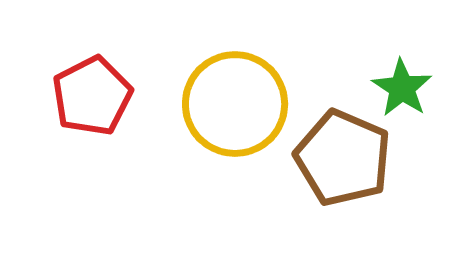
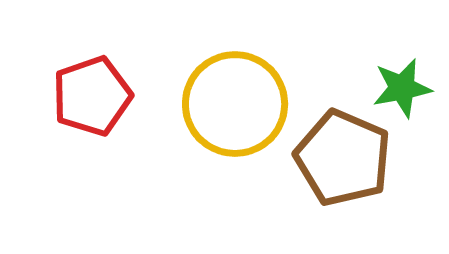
green star: rotated 28 degrees clockwise
red pentagon: rotated 8 degrees clockwise
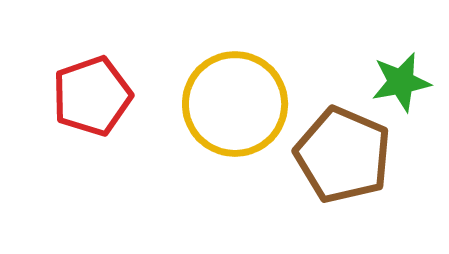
green star: moved 1 px left, 6 px up
brown pentagon: moved 3 px up
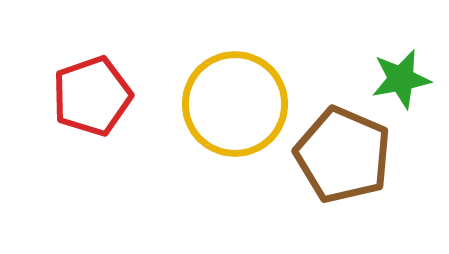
green star: moved 3 px up
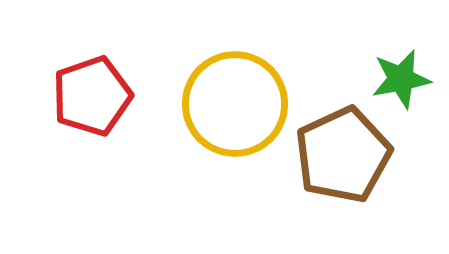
brown pentagon: rotated 24 degrees clockwise
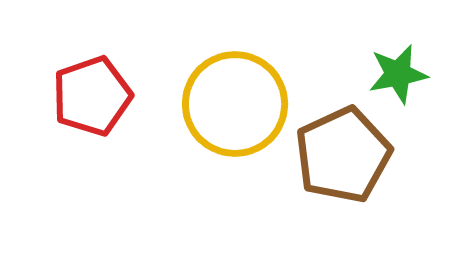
green star: moved 3 px left, 5 px up
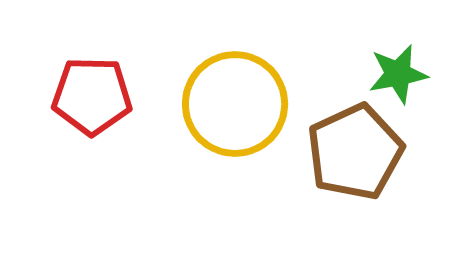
red pentagon: rotated 20 degrees clockwise
brown pentagon: moved 12 px right, 3 px up
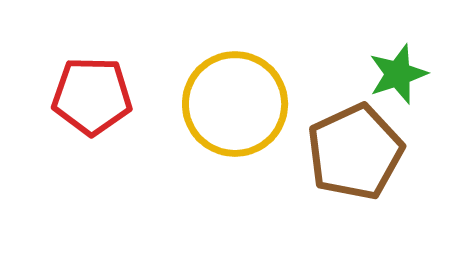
green star: rotated 8 degrees counterclockwise
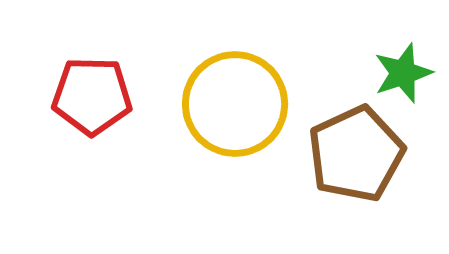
green star: moved 5 px right, 1 px up
brown pentagon: moved 1 px right, 2 px down
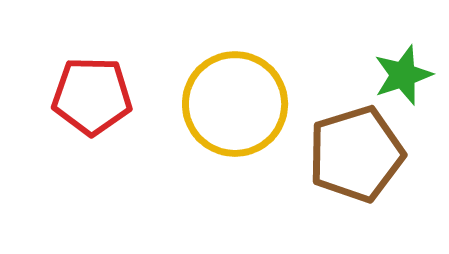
green star: moved 2 px down
brown pentagon: rotated 8 degrees clockwise
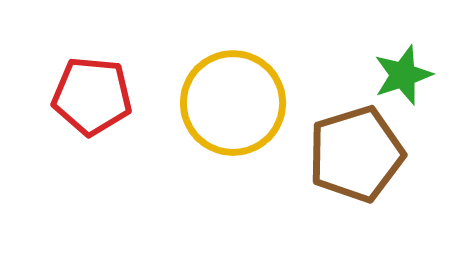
red pentagon: rotated 4 degrees clockwise
yellow circle: moved 2 px left, 1 px up
